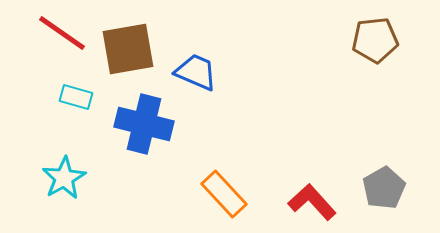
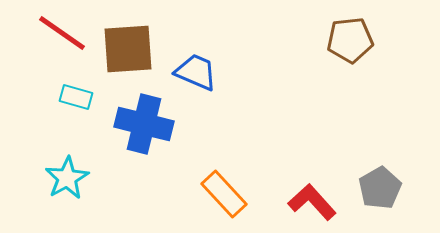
brown pentagon: moved 25 px left
brown square: rotated 6 degrees clockwise
cyan star: moved 3 px right
gray pentagon: moved 4 px left
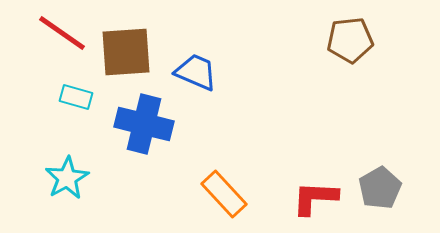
brown square: moved 2 px left, 3 px down
red L-shape: moved 3 px right, 4 px up; rotated 45 degrees counterclockwise
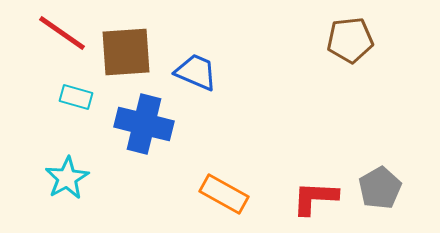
orange rectangle: rotated 18 degrees counterclockwise
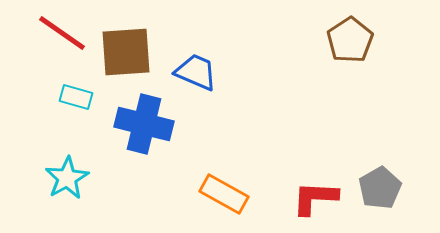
brown pentagon: rotated 27 degrees counterclockwise
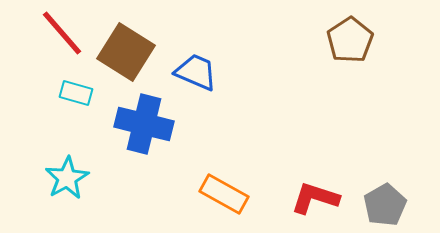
red line: rotated 14 degrees clockwise
brown square: rotated 36 degrees clockwise
cyan rectangle: moved 4 px up
gray pentagon: moved 5 px right, 17 px down
red L-shape: rotated 15 degrees clockwise
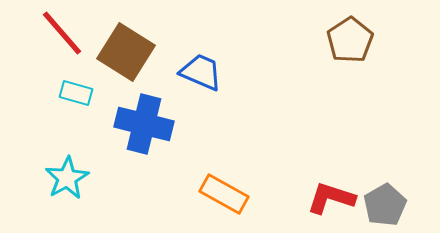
blue trapezoid: moved 5 px right
red L-shape: moved 16 px right
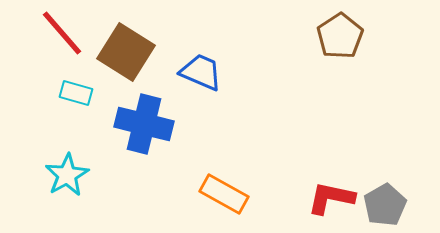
brown pentagon: moved 10 px left, 4 px up
cyan star: moved 3 px up
red L-shape: rotated 6 degrees counterclockwise
